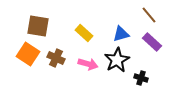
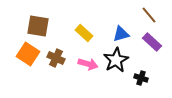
black star: moved 1 px left
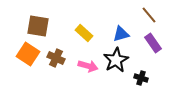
purple rectangle: moved 1 px right, 1 px down; rotated 12 degrees clockwise
pink arrow: moved 2 px down
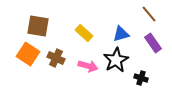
brown line: moved 1 px up
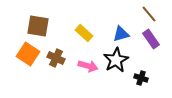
purple rectangle: moved 2 px left, 4 px up
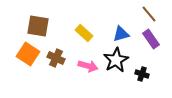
black cross: moved 1 px right, 4 px up
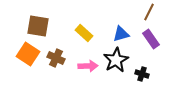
brown line: moved 2 px up; rotated 66 degrees clockwise
pink arrow: rotated 18 degrees counterclockwise
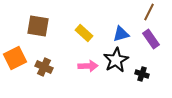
orange square: moved 13 px left, 4 px down; rotated 30 degrees clockwise
brown cross: moved 12 px left, 9 px down
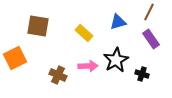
blue triangle: moved 3 px left, 12 px up
brown cross: moved 14 px right, 8 px down
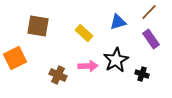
brown line: rotated 18 degrees clockwise
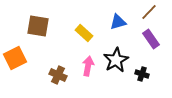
pink arrow: rotated 78 degrees counterclockwise
